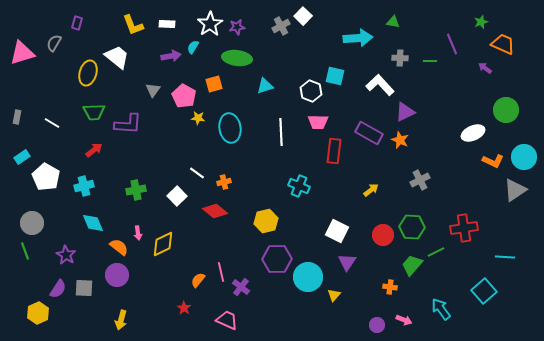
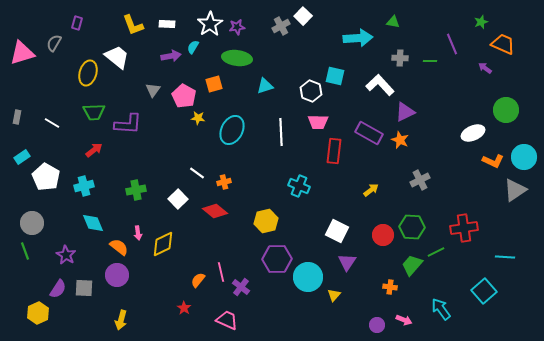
cyan ellipse at (230, 128): moved 2 px right, 2 px down; rotated 36 degrees clockwise
white square at (177, 196): moved 1 px right, 3 px down
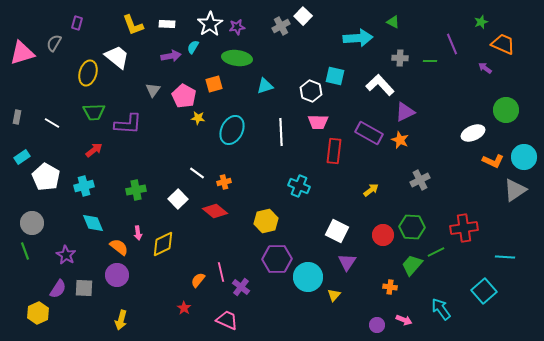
green triangle at (393, 22): rotated 16 degrees clockwise
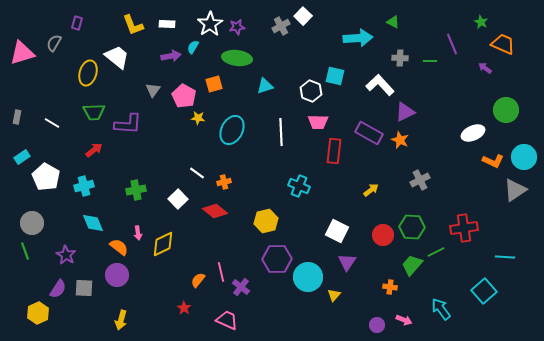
green star at (481, 22): rotated 24 degrees counterclockwise
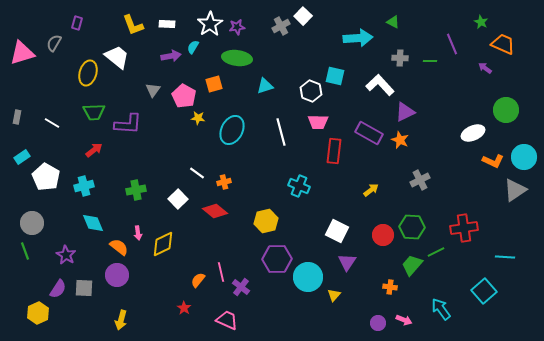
white line at (281, 132): rotated 12 degrees counterclockwise
purple circle at (377, 325): moved 1 px right, 2 px up
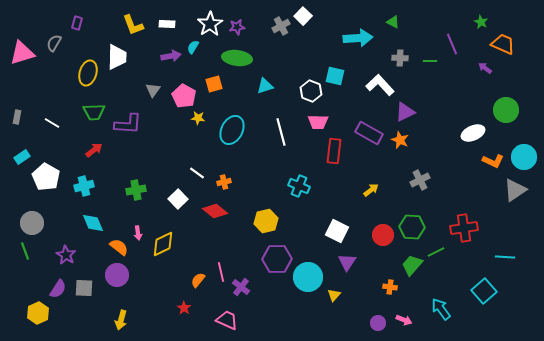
white trapezoid at (117, 57): rotated 52 degrees clockwise
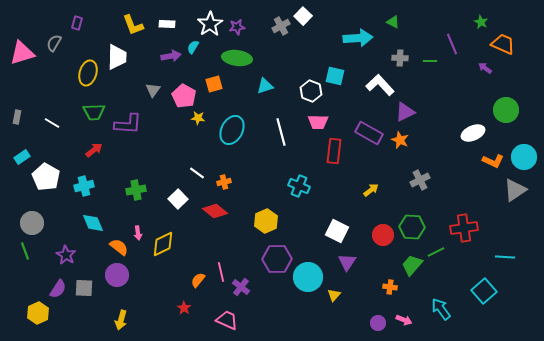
yellow hexagon at (266, 221): rotated 10 degrees counterclockwise
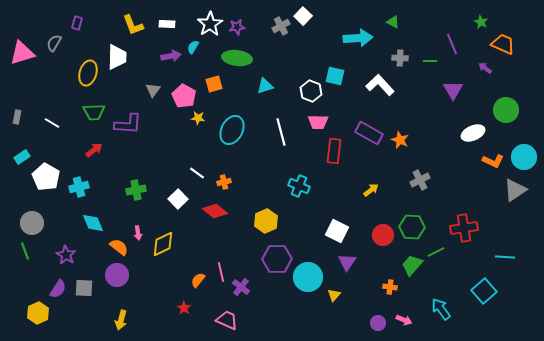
purple triangle at (405, 112): moved 48 px right, 22 px up; rotated 35 degrees counterclockwise
cyan cross at (84, 186): moved 5 px left, 1 px down
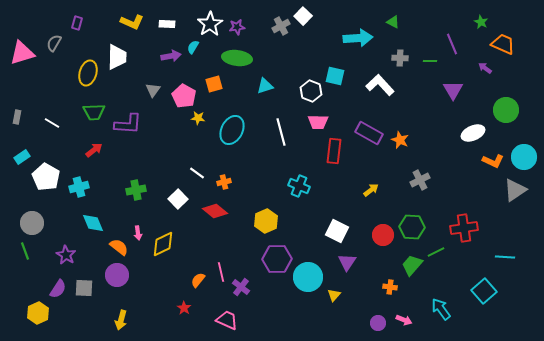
yellow L-shape at (133, 25): moved 1 px left, 3 px up; rotated 45 degrees counterclockwise
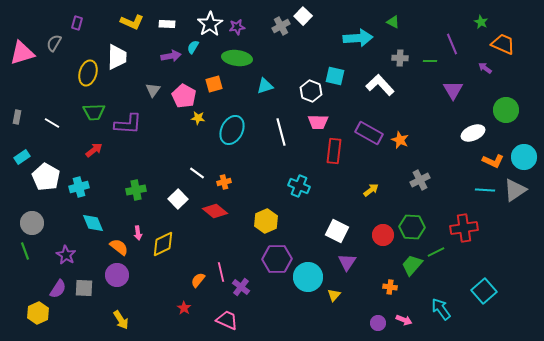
cyan line at (505, 257): moved 20 px left, 67 px up
yellow arrow at (121, 320): rotated 48 degrees counterclockwise
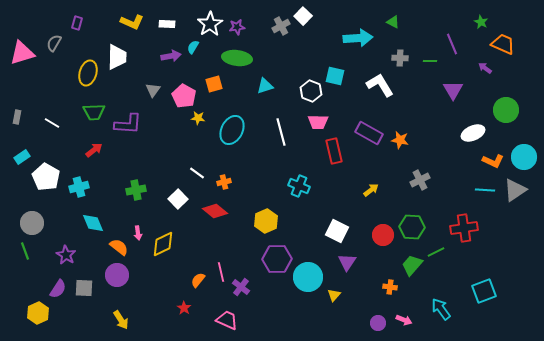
white L-shape at (380, 85): rotated 12 degrees clockwise
orange star at (400, 140): rotated 12 degrees counterclockwise
red rectangle at (334, 151): rotated 20 degrees counterclockwise
cyan square at (484, 291): rotated 20 degrees clockwise
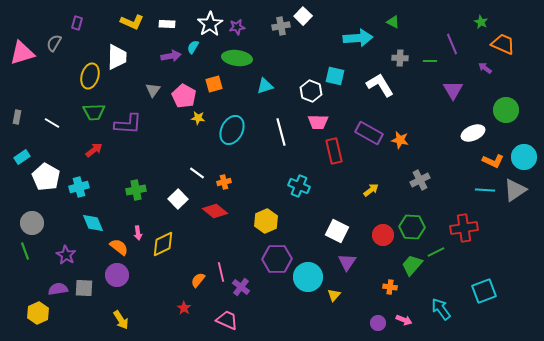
gray cross at (281, 26): rotated 18 degrees clockwise
yellow ellipse at (88, 73): moved 2 px right, 3 px down
purple semicircle at (58, 289): rotated 132 degrees counterclockwise
